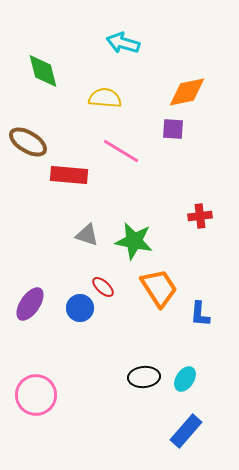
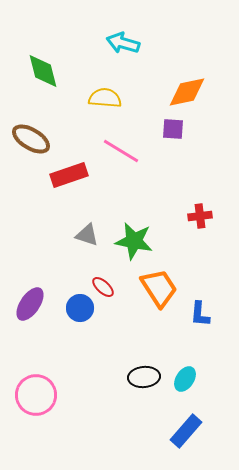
brown ellipse: moved 3 px right, 3 px up
red rectangle: rotated 24 degrees counterclockwise
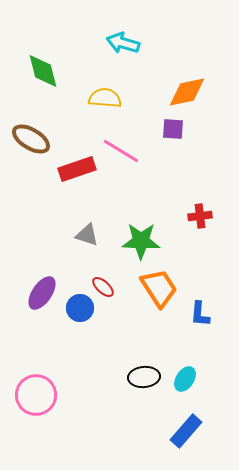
red rectangle: moved 8 px right, 6 px up
green star: moved 7 px right; rotated 9 degrees counterclockwise
purple ellipse: moved 12 px right, 11 px up
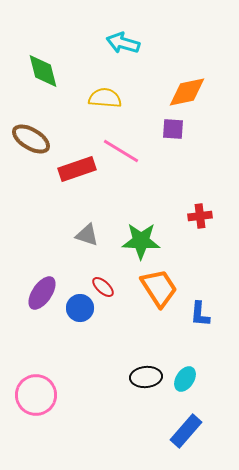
black ellipse: moved 2 px right
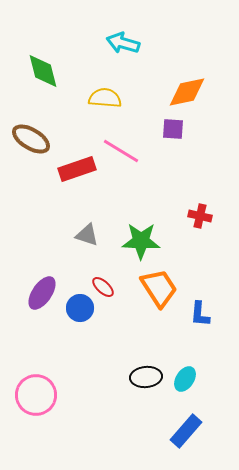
red cross: rotated 20 degrees clockwise
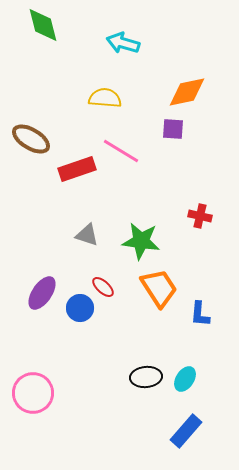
green diamond: moved 46 px up
green star: rotated 6 degrees clockwise
pink circle: moved 3 px left, 2 px up
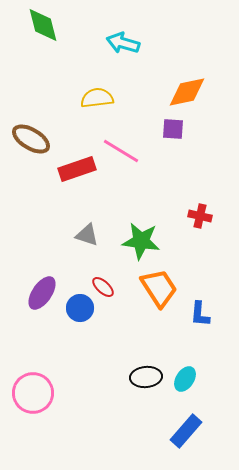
yellow semicircle: moved 8 px left; rotated 12 degrees counterclockwise
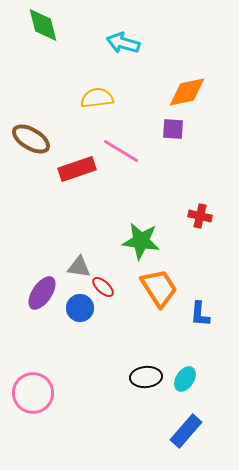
gray triangle: moved 8 px left, 32 px down; rotated 10 degrees counterclockwise
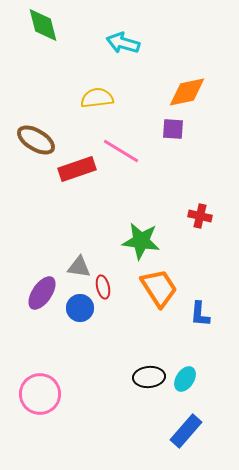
brown ellipse: moved 5 px right, 1 px down
red ellipse: rotated 35 degrees clockwise
black ellipse: moved 3 px right
pink circle: moved 7 px right, 1 px down
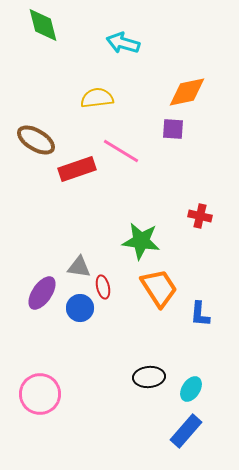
cyan ellipse: moved 6 px right, 10 px down
